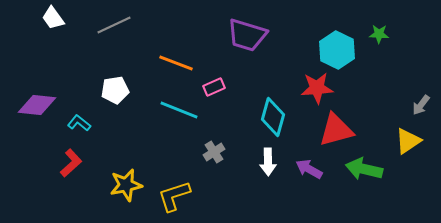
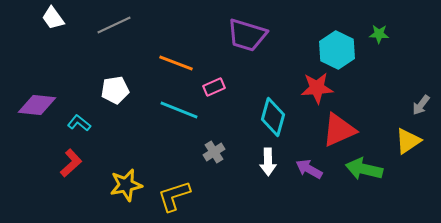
red triangle: moved 3 px right; rotated 9 degrees counterclockwise
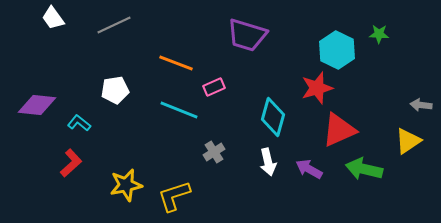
red star: rotated 12 degrees counterclockwise
gray arrow: rotated 60 degrees clockwise
white arrow: rotated 12 degrees counterclockwise
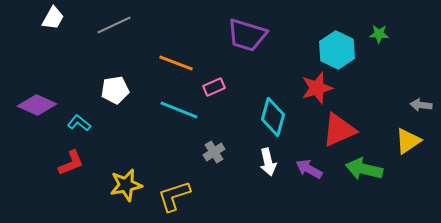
white trapezoid: rotated 115 degrees counterclockwise
purple diamond: rotated 18 degrees clockwise
red L-shape: rotated 20 degrees clockwise
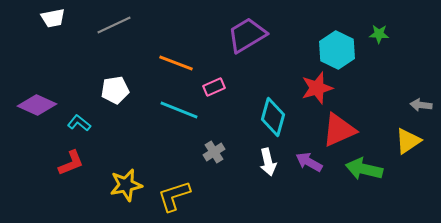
white trapezoid: rotated 50 degrees clockwise
purple trapezoid: rotated 132 degrees clockwise
purple arrow: moved 7 px up
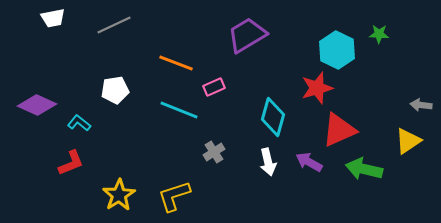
yellow star: moved 7 px left, 10 px down; rotated 20 degrees counterclockwise
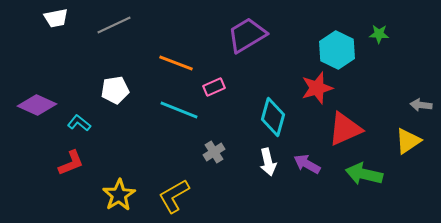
white trapezoid: moved 3 px right
red triangle: moved 6 px right, 1 px up
purple arrow: moved 2 px left, 2 px down
green arrow: moved 5 px down
yellow L-shape: rotated 12 degrees counterclockwise
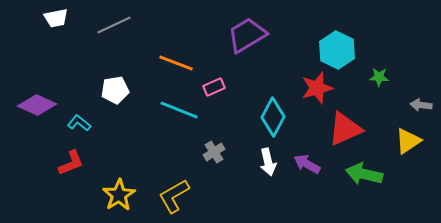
green star: moved 43 px down
cyan diamond: rotated 12 degrees clockwise
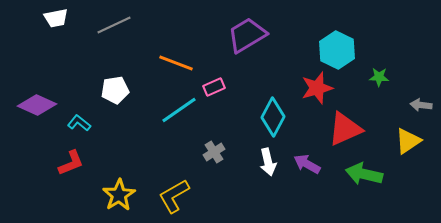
cyan line: rotated 57 degrees counterclockwise
